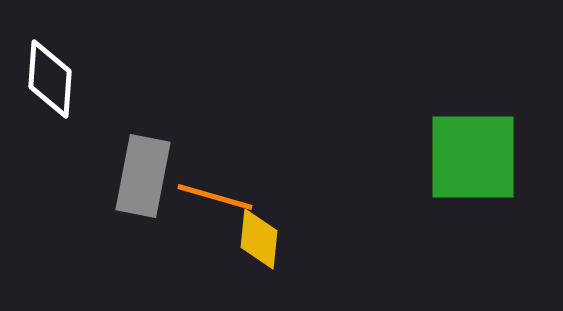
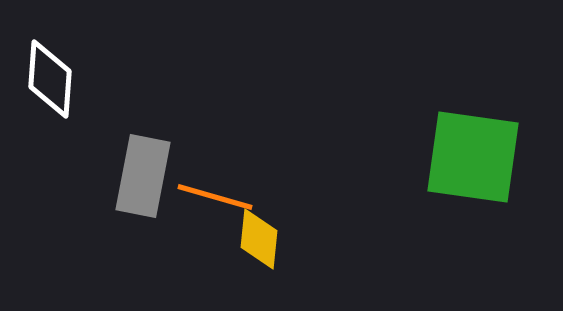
green square: rotated 8 degrees clockwise
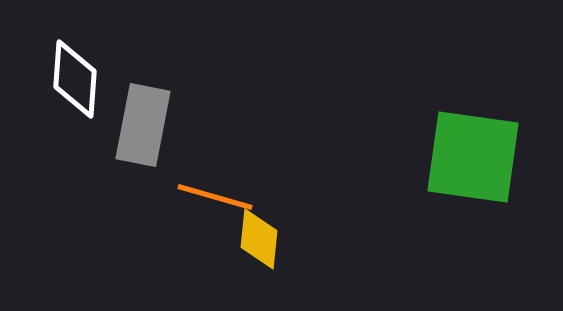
white diamond: moved 25 px right
gray rectangle: moved 51 px up
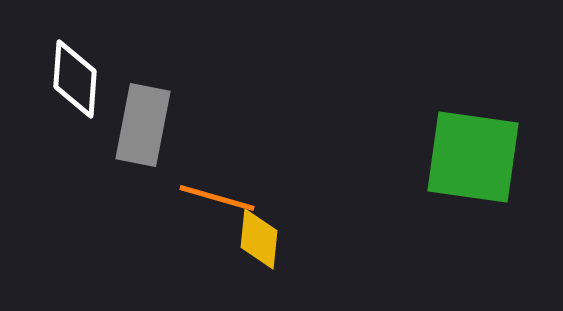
orange line: moved 2 px right, 1 px down
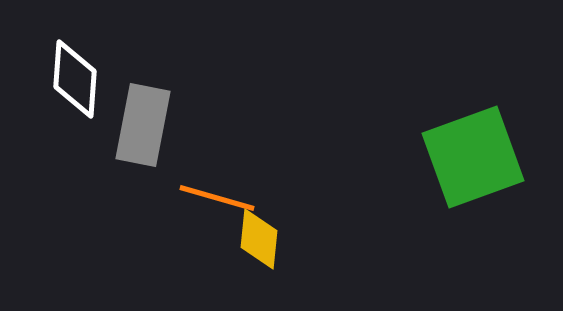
green square: rotated 28 degrees counterclockwise
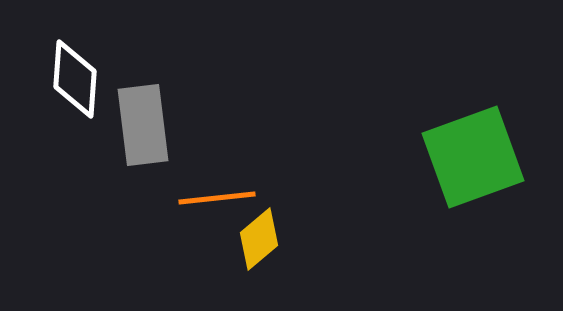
gray rectangle: rotated 18 degrees counterclockwise
orange line: rotated 22 degrees counterclockwise
yellow diamond: rotated 44 degrees clockwise
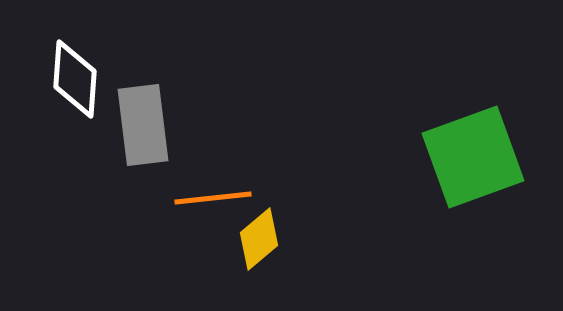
orange line: moved 4 px left
